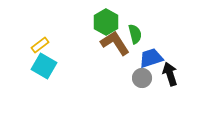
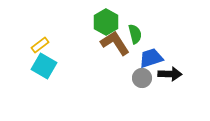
black arrow: rotated 110 degrees clockwise
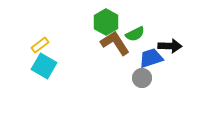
green semicircle: rotated 78 degrees clockwise
black arrow: moved 28 px up
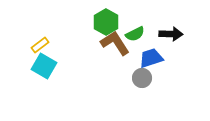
black arrow: moved 1 px right, 12 px up
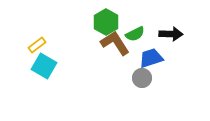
yellow rectangle: moved 3 px left
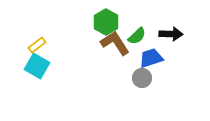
green semicircle: moved 2 px right, 2 px down; rotated 18 degrees counterclockwise
cyan square: moved 7 px left
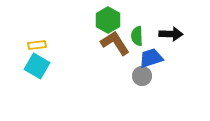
green hexagon: moved 2 px right, 2 px up
green semicircle: rotated 132 degrees clockwise
yellow rectangle: rotated 30 degrees clockwise
gray circle: moved 2 px up
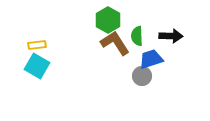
black arrow: moved 2 px down
blue trapezoid: moved 1 px down
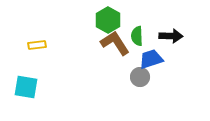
cyan square: moved 11 px left, 21 px down; rotated 20 degrees counterclockwise
gray circle: moved 2 px left, 1 px down
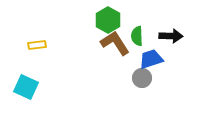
gray circle: moved 2 px right, 1 px down
cyan square: rotated 15 degrees clockwise
